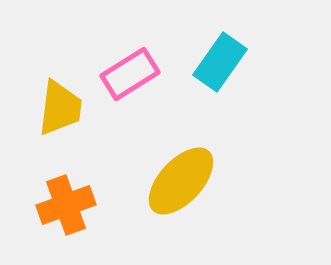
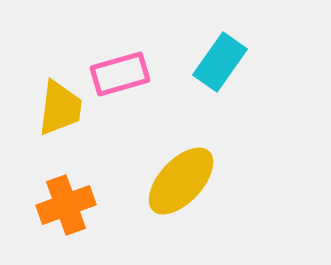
pink rectangle: moved 10 px left; rotated 16 degrees clockwise
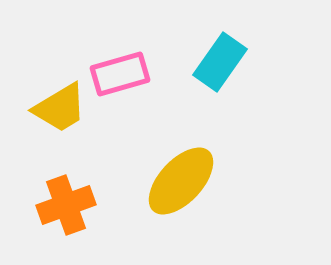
yellow trapezoid: rotated 52 degrees clockwise
